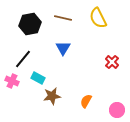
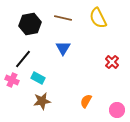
pink cross: moved 1 px up
brown star: moved 10 px left, 5 px down
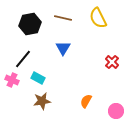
pink circle: moved 1 px left, 1 px down
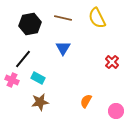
yellow semicircle: moved 1 px left
brown star: moved 2 px left, 1 px down
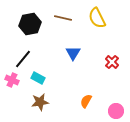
blue triangle: moved 10 px right, 5 px down
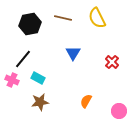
pink circle: moved 3 px right
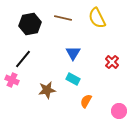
cyan rectangle: moved 35 px right, 1 px down
brown star: moved 7 px right, 12 px up
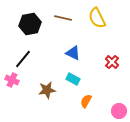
blue triangle: rotated 35 degrees counterclockwise
